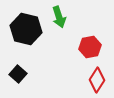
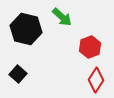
green arrow: moved 3 px right; rotated 30 degrees counterclockwise
red hexagon: rotated 10 degrees counterclockwise
red diamond: moved 1 px left
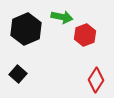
green arrow: rotated 30 degrees counterclockwise
black hexagon: rotated 24 degrees clockwise
red hexagon: moved 5 px left, 12 px up
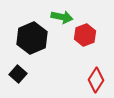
black hexagon: moved 6 px right, 9 px down
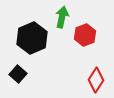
green arrow: rotated 90 degrees counterclockwise
